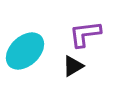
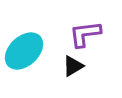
cyan ellipse: moved 1 px left
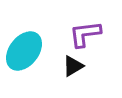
cyan ellipse: rotated 9 degrees counterclockwise
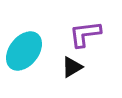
black triangle: moved 1 px left, 1 px down
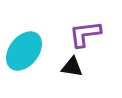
black triangle: rotated 40 degrees clockwise
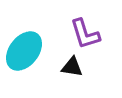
purple L-shape: rotated 100 degrees counterclockwise
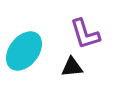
black triangle: rotated 15 degrees counterclockwise
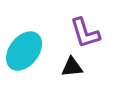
purple L-shape: moved 1 px up
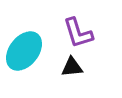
purple L-shape: moved 7 px left
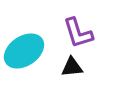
cyan ellipse: rotated 18 degrees clockwise
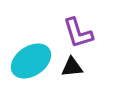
cyan ellipse: moved 7 px right, 10 px down
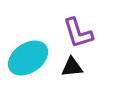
cyan ellipse: moved 3 px left, 3 px up
